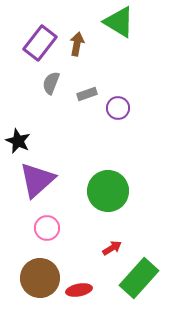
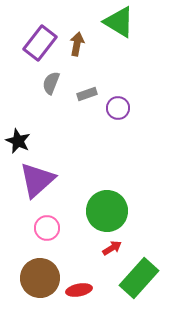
green circle: moved 1 px left, 20 px down
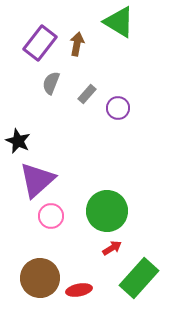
gray rectangle: rotated 30 degrees counterclockwise
pink circle: moved 4 px right, 12 px up
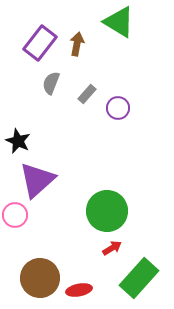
pink circle: moved 36 px left, 1 px up
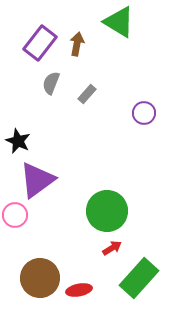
purple circle: moved 26 px right, 5 px down
purple triangle: rotated 6 degrees clockwise
